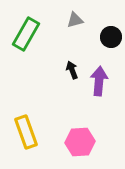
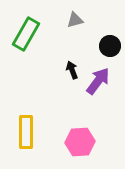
black circle: moved 1 px left, 9 px down
purple arrow: moved 1 px left; rotated 32 degrees clockwise
yellow rectangle: rotated 20 degrees clockwise
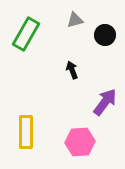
black circle: moved 5 px left, 11 px up
purple arrow: moved 7 px right, 21 px down
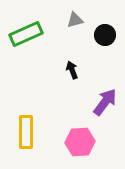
green rectangle: rotated 36 degrees clockwise
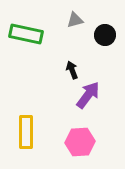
green rectangle: rotated 36 degrees clockwise
purple arrow: moved 17 px left, 7 px up
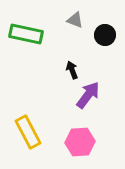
gray triangle: rotated 36 degrees clockwise
yellow rectangle: moved 2 px right; rotated 28 degrees counterclockwise
